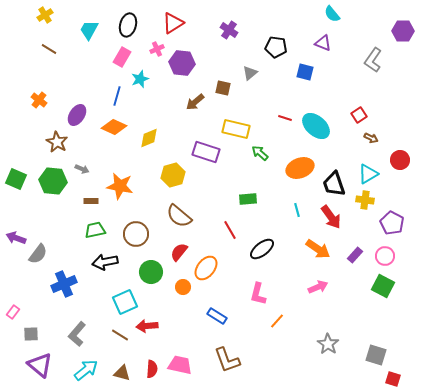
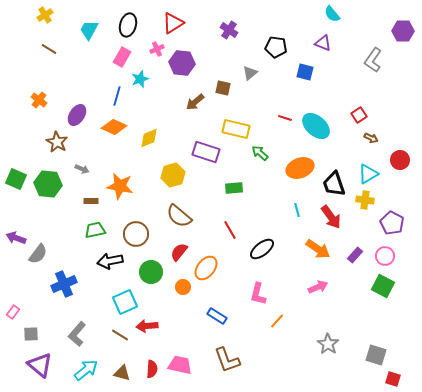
green hexagon at (53, 181): moved 5 px left, 3 px down
green rectangle at (248, 199): moved 14 px left, 11 px up
black arrow at (105, 262): moved 5 px right, 1 px up
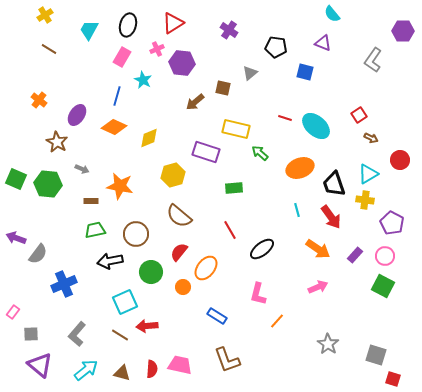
cyan star at (140, 79): moved 3 px right, 1 px down; rotated 24 degrees counterclockwise
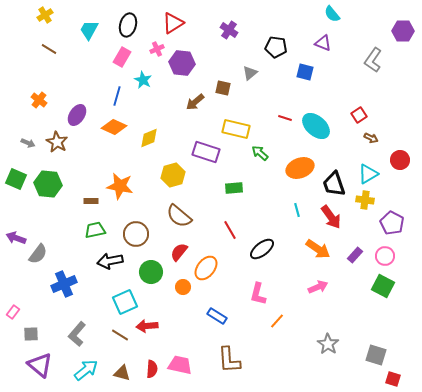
gray arrow at (82, 169): moved 54 px left, 26 px up
brown L-shape at (227, 360): moved 2 px right; rotated 16 degrees clockwise
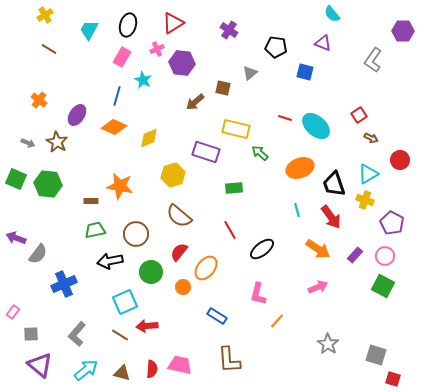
yellow cross at (365, 200): rotated 12 degrees clockwise
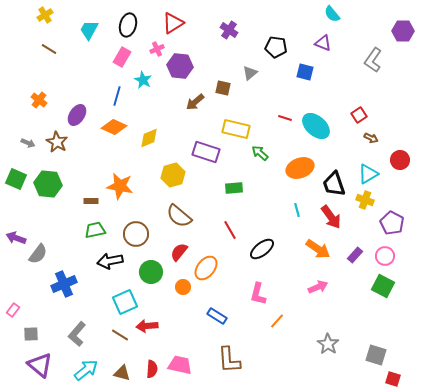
purple hexagon at (182, 63): moved 2 px left, 3 px down
pink rectangle at (13, 312): moved 2 px up
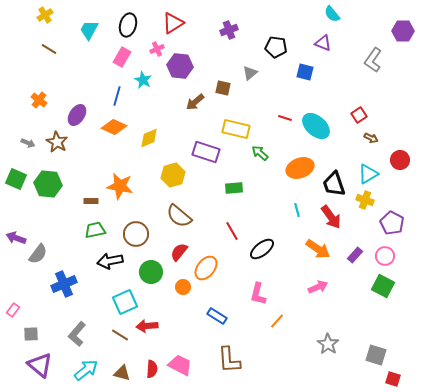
purple cross at (229, 30): rotated 36 degrees clockwise
red line at (230, 230): moved 2 px right, 1 px down
pink trapezoid at (180, 365): rotated 15 degrees clockwise
